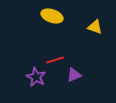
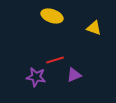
yellow triangle: moved 1 px left, 1 px down
purple star: rotated 18 degrees counterclockwise
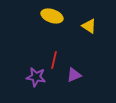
yellow triangle: moved 5 px left, 2 px up; rotated 14 degrees clockwise
red line: moved 1 px left; rotated 60 degrees counterclockwise
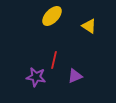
yellow ellipse: rotated 65 degrees counterclockwise
purple triangle: moved 1 px right, 1 px down
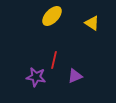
yellow triangle: moved 3 px right, 3 px up
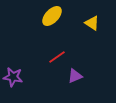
red line: moved 3 px right, 3 px up; rotated 42 degrees clockwise
purple star: moved 23 px left
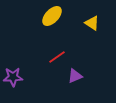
purple star: rotated 12 degrees counterclockwise
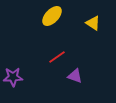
yellow triangle: moved 1 px right
purple triangle: rotated 42 degrees clockwise
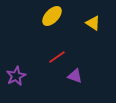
purple star: moved 3 px right, 1 px up; rotated 24 degrees counterclockwise
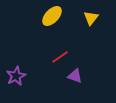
yellow triangle: moved 2 px left, 5 px up; rotated 35 degrees clockwise
red line: moved 3 px right
